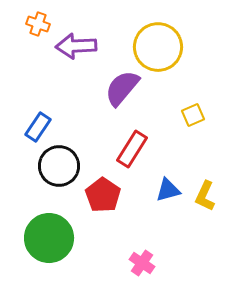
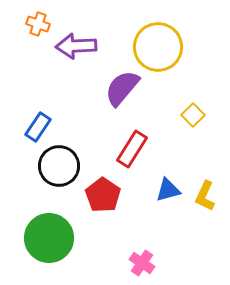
yellow square: rotated 20 degrees counterclockwise
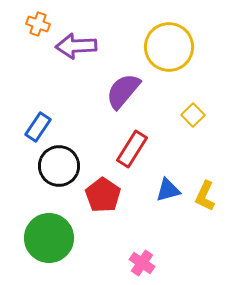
yellow circle: moved 11 px right
purple semicircle: moved 1 px right, 3 px down
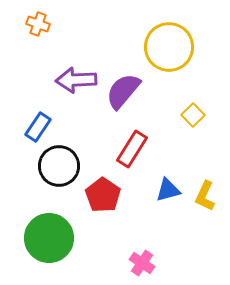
purple arrow: moved 34 px down
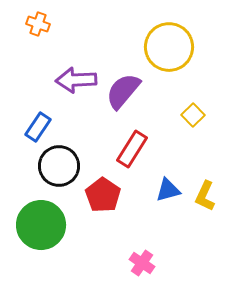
green circle: moved 8 px left, 13 px up
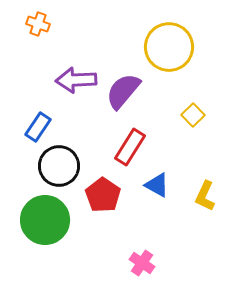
red rectangle: moved 2 px left, 2 px up
blue triangle: moved 11 px left, 5 px up; rotated 44 degrees clockwise
green circle: moved 4 px right, 5 px up
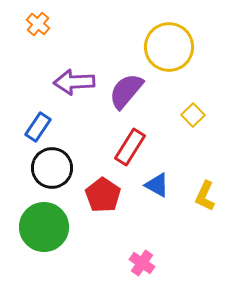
orange cross: rotated 20 degrees clockwise
purple arrow: moved 2 px left, 2 px down
purple semicircle: moved 3 px right
black circle: moved 7 px left, 2 px down
green circle: moved 1 px left, 7 px down
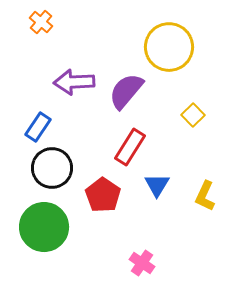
orange cross: moved 3 px right, 2 px up
blue triangle: rotated 32 degrees clockwise
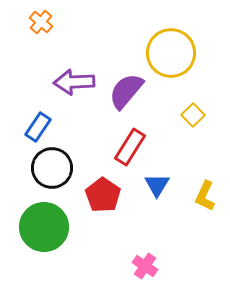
yellow circle: moved 2 px right, 6 px down
pink cross: moved 3 px right, 3 px down
